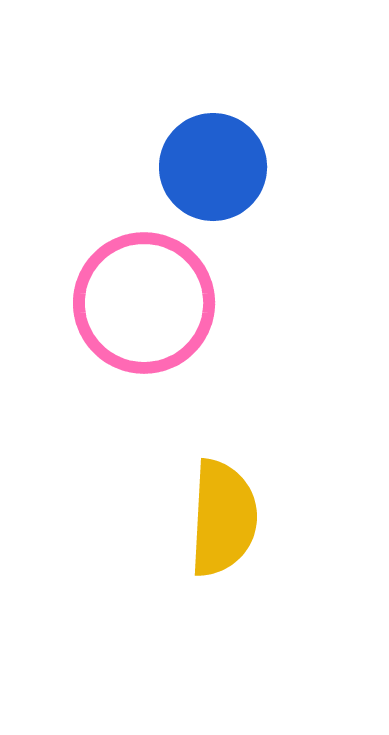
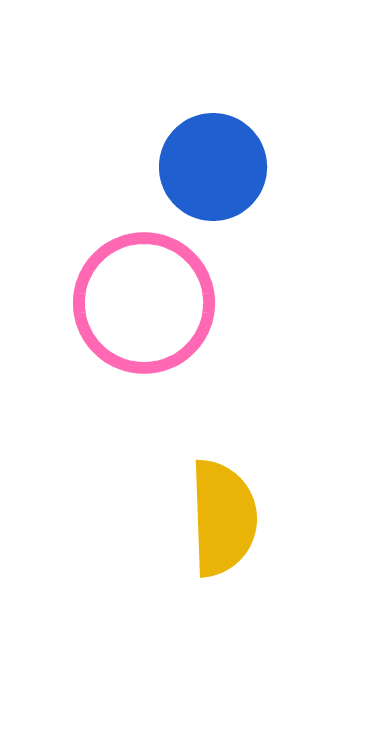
yellow semicircle: rotated 5 degrees counterclockwise
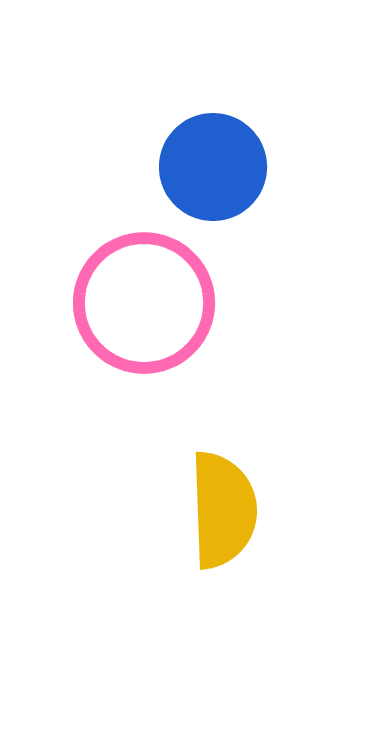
yellow semicircle: moved 8 px up
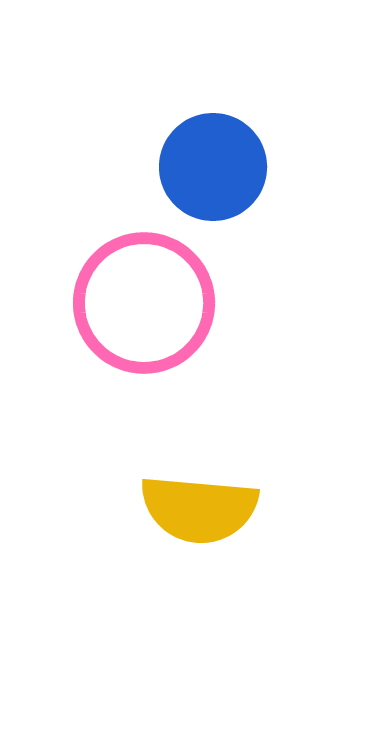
yellow semicircle: moved 24 px left, 1 px up; rotated 97 degrees clockwise
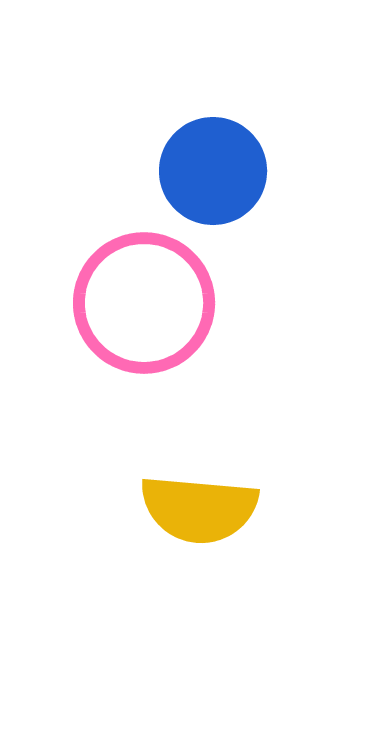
blue circle: moved 4 px down
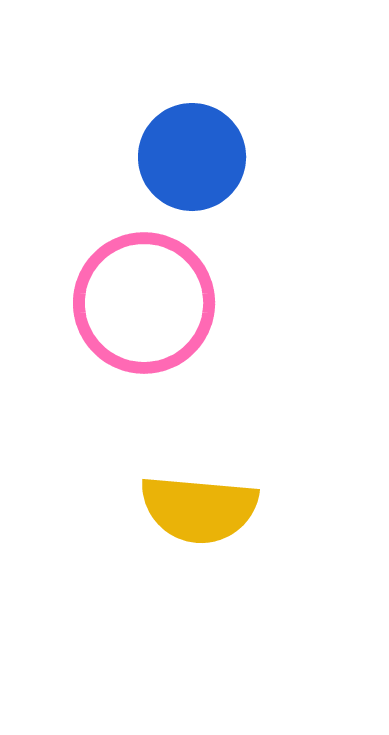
blue circle: moved 21 px left, 14 px up
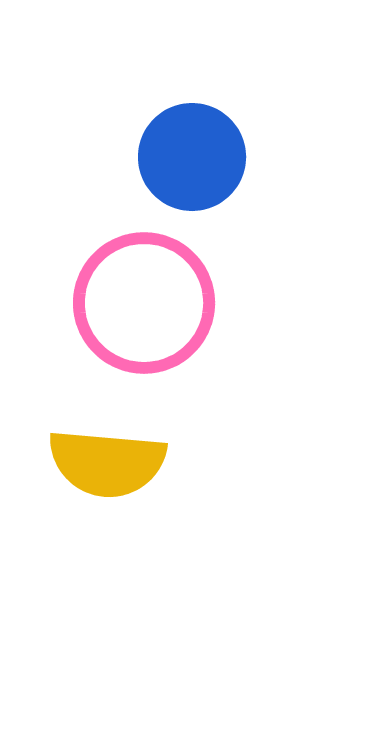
yellow semicircle: moved 92 px left, 46 px up
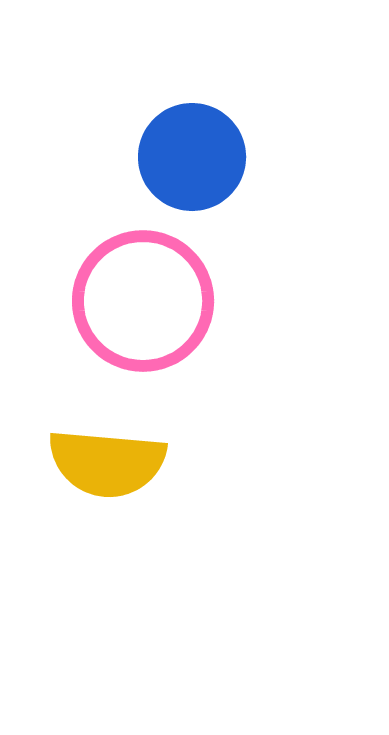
pink circle: moved 1 px left, 2 px up
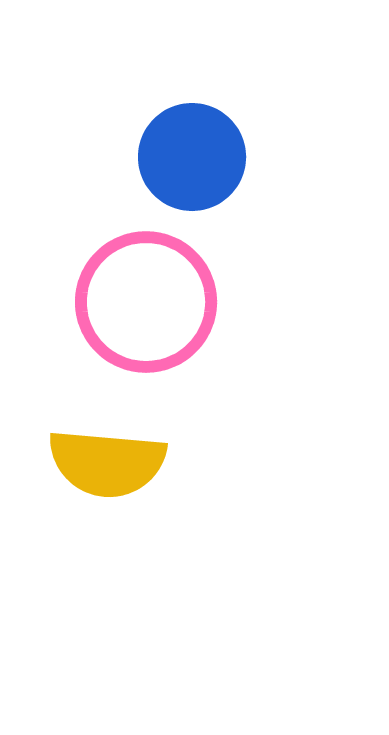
pink circle: moved 3 px right, 1 px down
